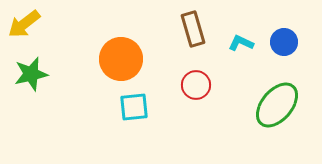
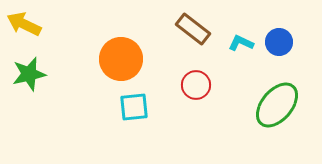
yellow arrow: rotated 64 degrees clockwise
brown rectangle: rotated 36 degrees counterclockwise
blue circle: moved 5 px left
green star: moved 2 px left
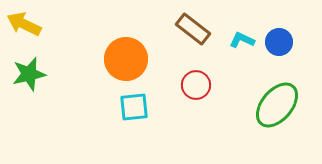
cyan L-shape: moved 1 px right, 3 px up
orange circle: moved 5 px right
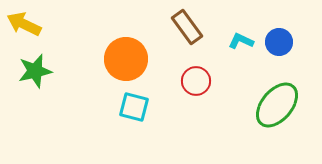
brown rectangle: moved 6 px left, 2 px up; rotated 16 degrees clockwise
cyan L-shape: moved 1 px left, 1 px down
green star: moved 6 px right, 3 px up
red circle: moved 4 px up
cyan square: rotated 20 degrees clockwise
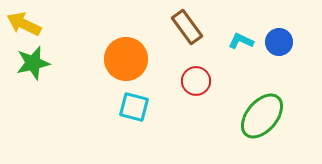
green star: moved 2 px left, 8 px up
green ellipse: moved 15 px left, 11 px down
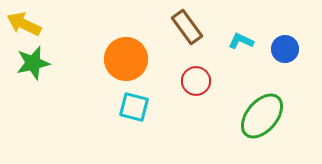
blue circle: moved 6 px right, 7 px down
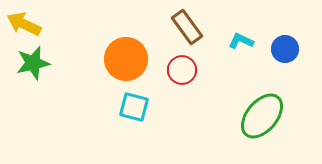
red circle: moved 14 px left, 11 px up
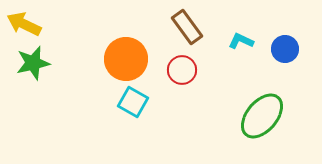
cyan square: moved 1 px left, 5 px up; rotated 16 degrees clockwise
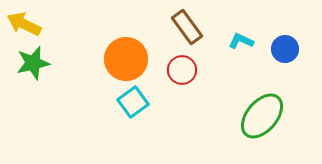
cyan square: rotated 24 degrees clockwise
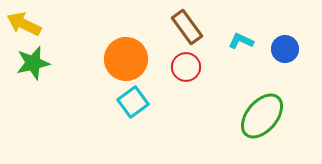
red circle: moved 4 px right, 3 px up
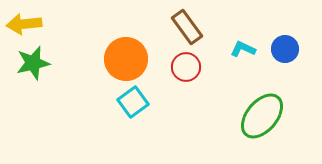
yellow arrow: rotated 32 degrees counterclockwise
cyan L-shape: moved 2 px right, 8 px down
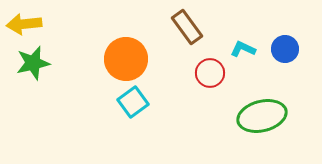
red circle: moved 24 px right, 6 px down
green ellipse: rotated 36 degrees clockwise
